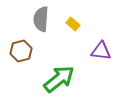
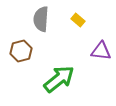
yellow rectangle: moved 5 px right, 4 px up
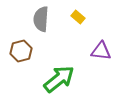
yellow rectangle: moved 3 px up
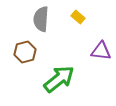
brown hexagon: moved 4 px right, 1 px down
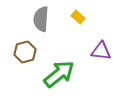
green arrow: moved 5 px up
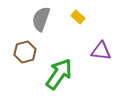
gray semicircle: rotated 15 degrees clockwise
green arrow: rotated 16 degrees counterclockwise
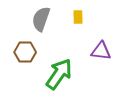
yellow rectangle: rotated 48 degrees clockwise
brown hexagon: rotated 15 degrees clockwise
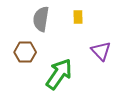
gray semicircle: rotated 10 degrees counterclockwise
purple triangle: rotated 40 degrees clockwise
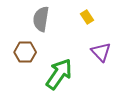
yellow rectangle: moved 9 px right; rotated 32 degrees counterclockwise
purple triangle: moved 1 px down
